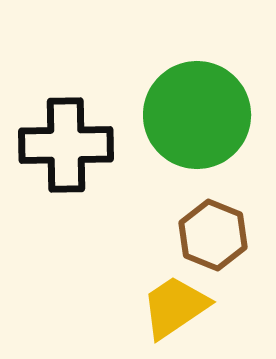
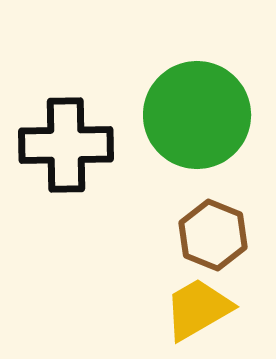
yellow trapezoid: moved 23 px right, 2 px down; rotated 4 degrees clockwise
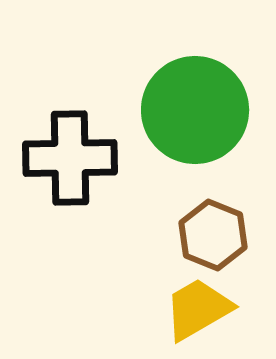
green circle: moved 2 px left, 5 px up
black cross: moved 4 px right, 13 px down
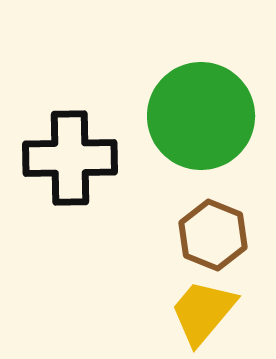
green circle: moved 6 px right, 6 px down
yellow trapezoid: moved 5 px right, 3 px down; rotated 20 degrees counterclockwise
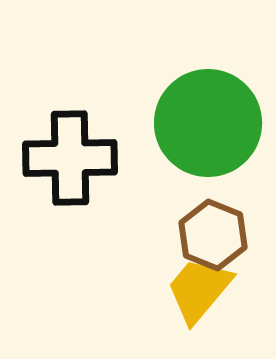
green circle: moved 7 px right, 7 px down
yellow trapezoid: moved 4 px left, 22 px up
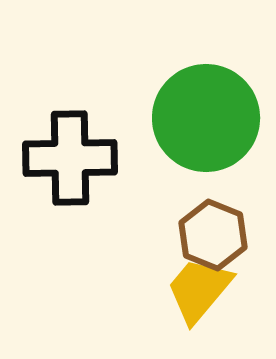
green circle: moved 2 px left, 5 px up
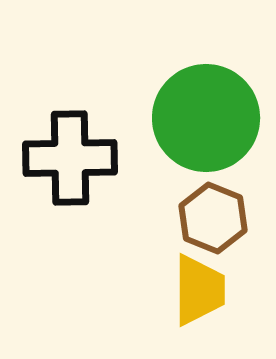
brown hexagon: moved 17 px up
yellow trapezoid: rotated 140 degrees clockwise
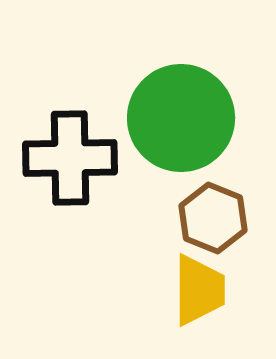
green circle: moved 25 px left
